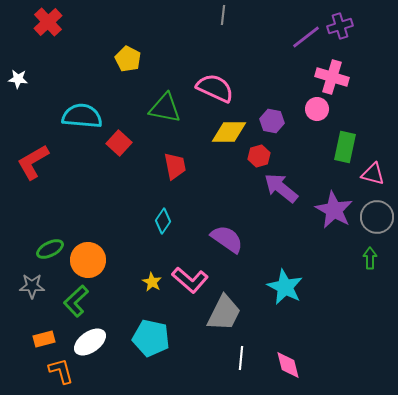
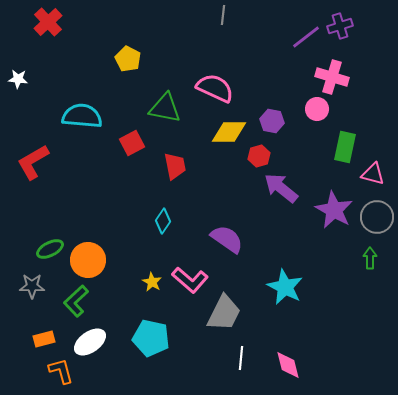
red square: moved 13 px right; rotated 20 degrees clockwise
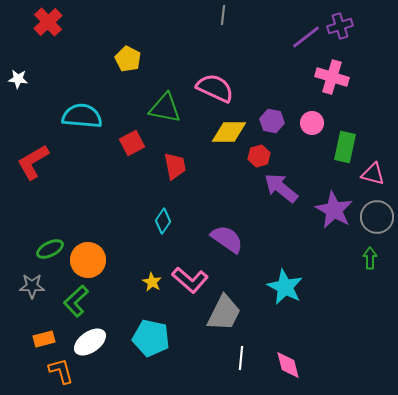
pink circle: moved 5 px left, 14 px down
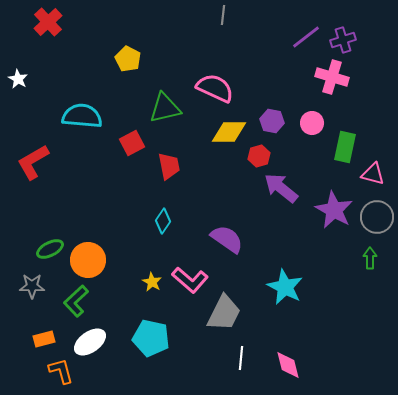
purple cross: moved 3 px right, 14 px down
white star: rotated 24 degrees clockwise
green triangle: rotated 24 degrees counterclockwise
red trapezoid: moved 6 px left
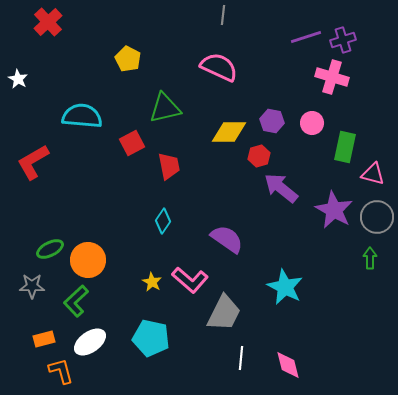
purple line: rotated 20 degrees clockwise
pink semicircle: moved 4 px right, 21 px up
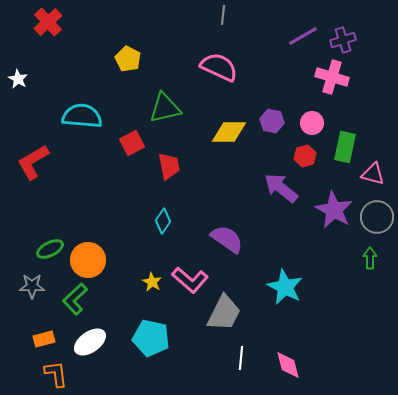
purple line: moved 3 px left, 1 px up; rotated 12 degrees counterclockwise
red hexagon: moved 46 px right
green L-shape: moved 1 px left, 2 px up
orange L-shape: moved 5 px left, 3 px down; rotated 8 degrees clockwise
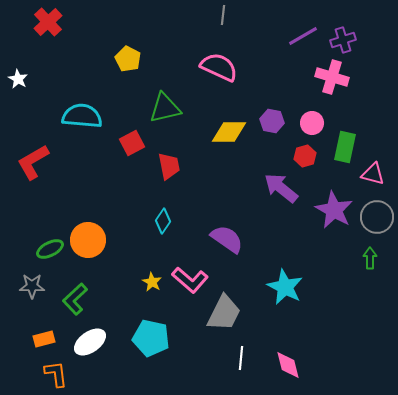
orange circle: moved 20 px up
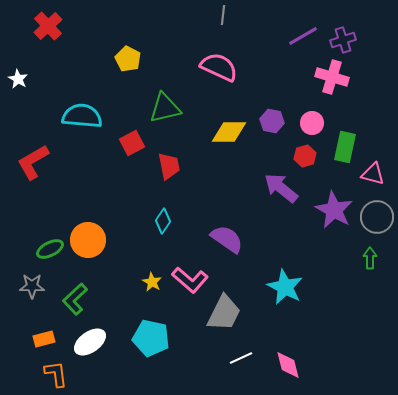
red cross: moved 4 px down
white line: rotated 60 degrees clockwise
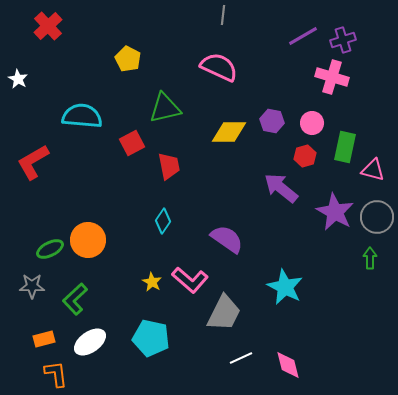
pink triangle: moved 4 px up
purple star: moved 1 px right, 2 px down
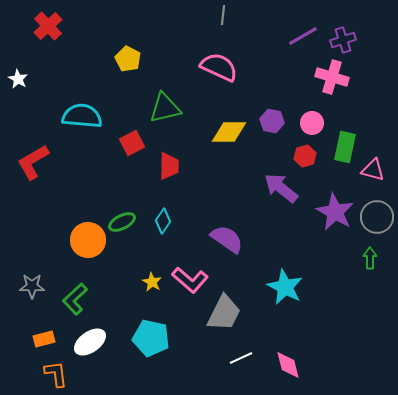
red trapezoid: rotated 12 degrees clockwise
green ellipse: moved 72 px right, 27 px up
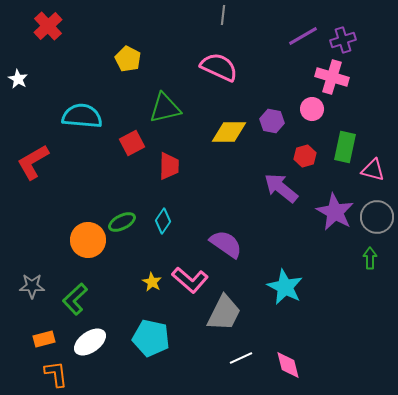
pink circle: moved 14 px up
purple semicircle: moved 1 px left, 5 px down
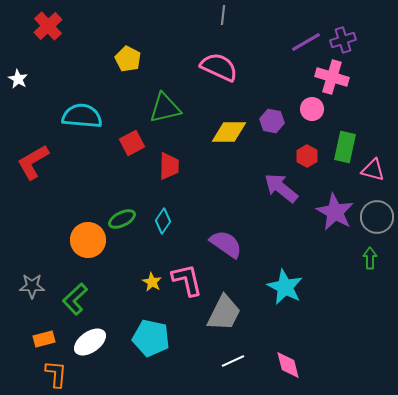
purple line: moved 3 px right, 6 px down
red hexagon: moved 2 px right; rotated 15 degrees counterclockwise
green ellipse: moved 3 px up
pink L-shape: moved 3 px left; rotated 144 degrees counterclockwise
white line: moved 8 px left, 3 px down
orange L-shape: rotated 12 degrees clockwise
